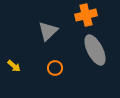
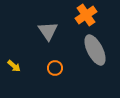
orange cross: rotated 20 degrees counterclockwise
gray triangle: rotated 20 degrees counterclockwise
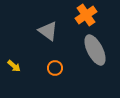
gray triangle: rotated 20 degrees counterclockwise
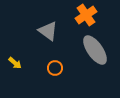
gray ellipse: rotated 8 degrees counterclockwise
yellow arrow: moved 1 px right, 3 px up
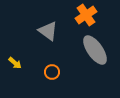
orange circle: moved 3 px left, 4 px down
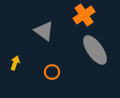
orange cross: moved 2 px left
gray triangle: moved 4 px left
yellow arrow: rotated 112 degrees counterclockwise
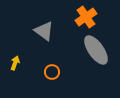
orange cross: moved 2 px right, 2 px down
gray ellipse: moved 1 px right
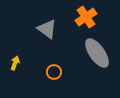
gray triangle: moved 3 px right, 2 px up
gray ellipse: moved 1 px right, 3 px down
orange circle: moved 2 px right
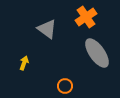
yellow arrow: moved 9 px right
orange circle: moved 11 px right, 14 px down
